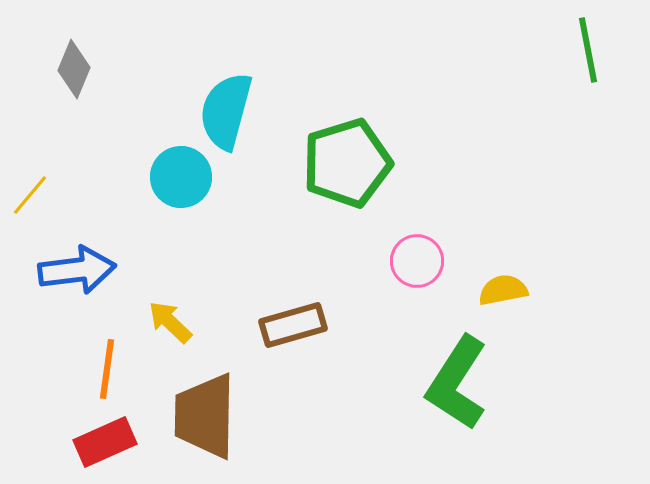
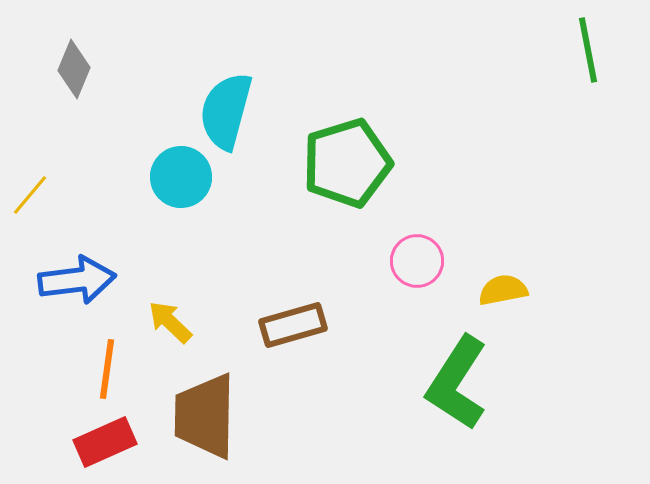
blue arrow: moved 10 px down
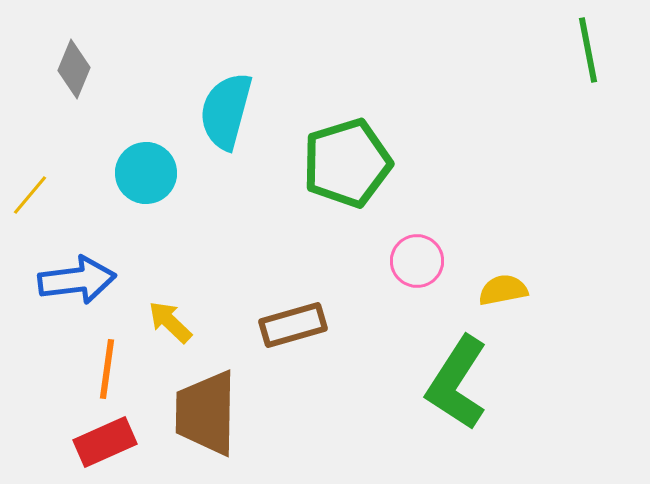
cyan circle: moved 35 px left, 4 px up
brown trapezoid: moved 1 px right, 3 px up
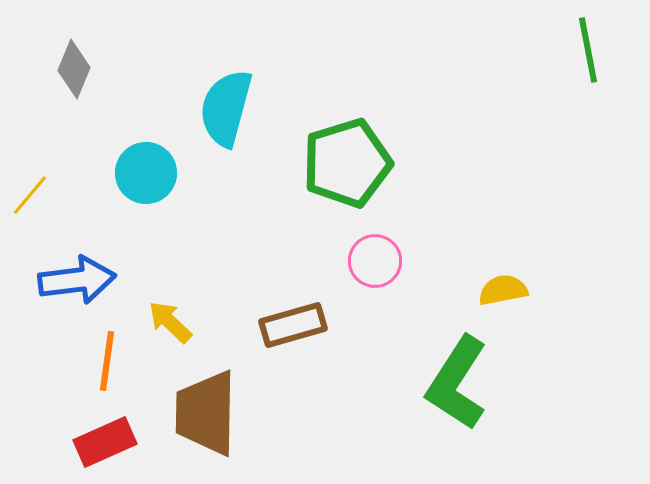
cyan semicircle: moved 3 px up
pink circle: moved 42 px left
orange line: moved 8 px up
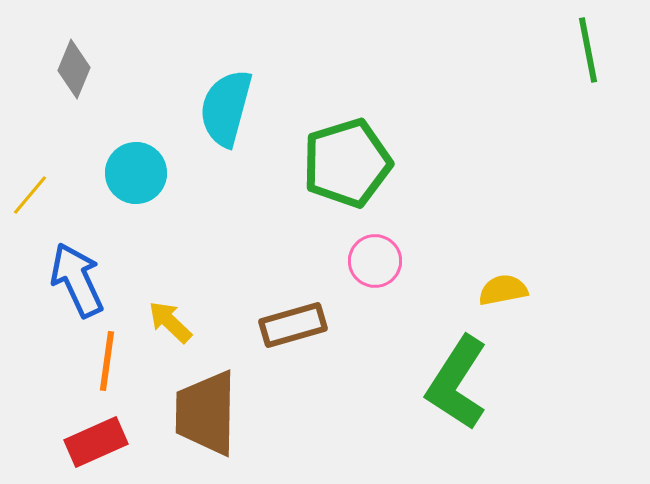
cyan circle: moved 10 px left
blue arrow: rotated 108 degrees counterclockwise
red rectangle: moved 9 px left
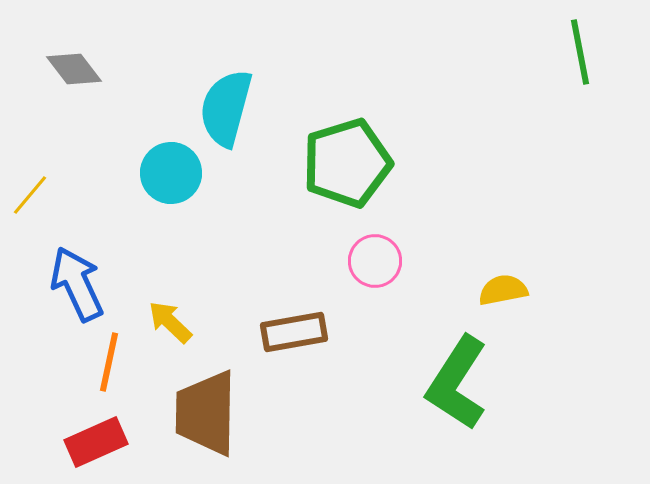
green line: moved 8 px left, 2 px down
gray diamond: rotated 60 degrees counterclockwise
cyan circle: moved 35 px right
blue arrow: moved 4 px down
brown rectangle: moved 1 px right, 7 px down; rotated 6 degrees clockwise
orange line: moved 2 px right, 1 px down; rotated 4 degrees clockwise
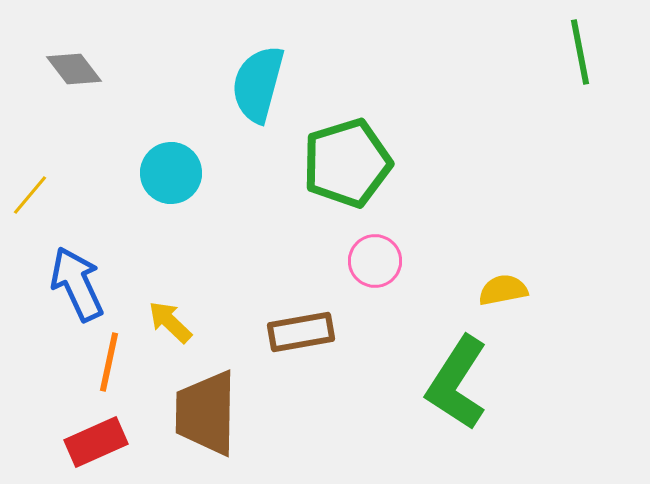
cyan semicircle: moved 32 px right, 24 px up
brown rectangle: moved 7 px right
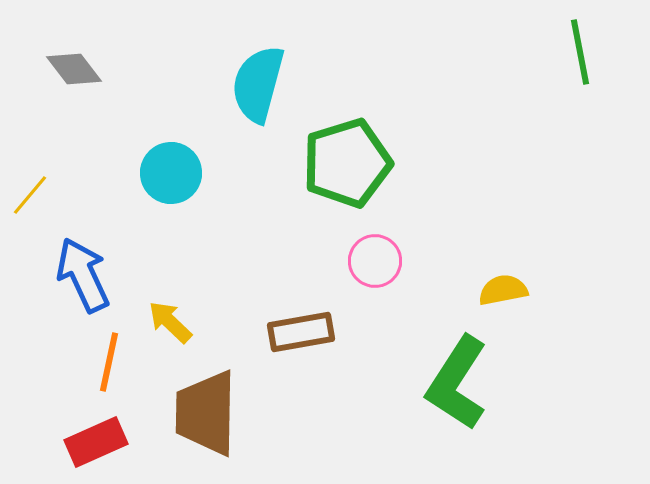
blue arrow: moved 6 px right, 9 px up
